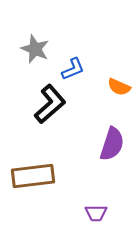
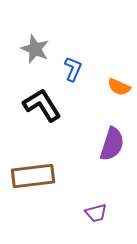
blue L-shape: rotated 45 degrees counterclockwise
black L-shape: moved 8 px left, 1 px down; rotated 81 degrees counterclockwise
purple trapezoid: rotated 15 degrees counterclockwise
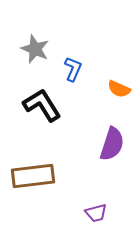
orange semicircle: moved 2 px down
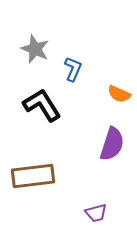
orange semicircle: moved 5 px down
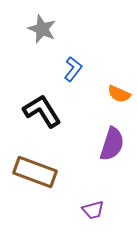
gray star: moved 7 px right, 20 px up
blue L-shape: rotated 15 degrees clockwise
black L-shape: moved 6 px down
brown rectangle: moved 2 px right, 4 px up; rotated 27 degrees clockwise
purple trapezoid: moved 3 px left, 3 px up
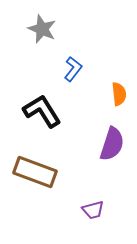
orange semicircle: rotated 120 degrees counterclockwise
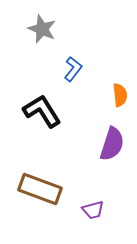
orange semicircle: moved 1 px right, 1 px down
brown rectangle: moved 5 px right, 17 px down
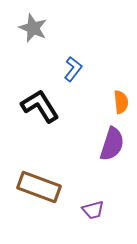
gray star: moved 9 px left, 1 px up
orange semicircle: moved 1 px right, 7 px down
black L-shape: moved 2 px left, 5 px up
brown rectangle: moved 1 px left, 2 px up
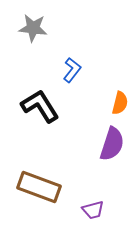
gray star: rotated 16 degrees counterclockwise
blue L-shape: moved 1 px left, 1 px down
orange semicircle: moved 1 px left, 1 px down; rotated 20 degrees clockwise
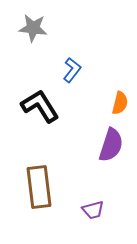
purple semicircle: moved 1 px left, 1 px down
brown rectangle: rotated 63 degrees clockwise
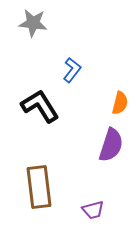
gray star: moved 5 px up
